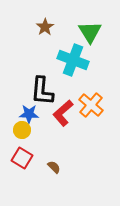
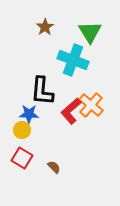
red L-shape: moved 8 px right, 2 px up
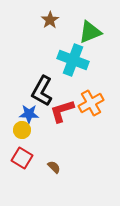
brown star: moved 5 px right, 7 px up
green triangle: rotated 40 degrees clockwise
black L-shape: rotated 24 degrees clockwise
orange cross: moved 2 px up; rotated 20 degrees clockwise
red L-shape: moved 9 px left; rotated 24 degrees clockwise
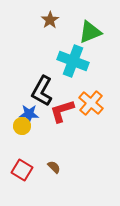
cyan cross: moved 1 px down
orange cross: rotated 20 degrees counterclockwise
yellow circle: moved 4 px up
red square: moved 12 px down
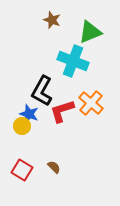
brown star: moved 2 px right; rotated 18 degrees counterclockwise
blue star: rotated 18 degrees clockwise
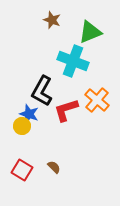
orange cross: moved 6 px right, 3 px up
red L-shape: moved 4 px right, 1 px up
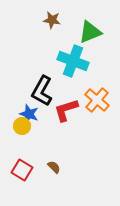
brown star: rotated 12 degrees counterclockwise
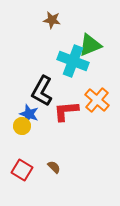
green triangle: moved 13 px down
red L-shape: moved 1 px down; rotated 12 degrees clockwise
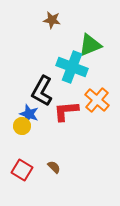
cyan cross: moved 1 px left, 6 px down
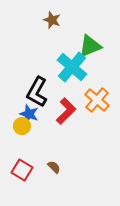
brown star: rotated 12 degrees clockwise
green triangle: moved 1 px down
cyan cross: rotated 20 degrees clockwise
black L-shape: moved 5 px left, 1 px down
red L-shape: rotated 140 degrees clockwise
